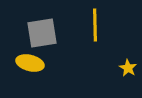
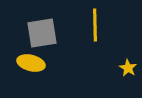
yellow ellipse: moved 1 px right
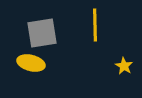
yellow star: moved 4 px left, 2 px up
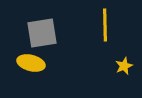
yellow line: moved 10 px right
yellow star: rotated 18 degrees clockwise
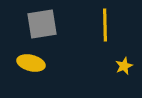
gray square: moved 9 px up
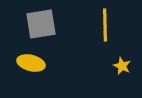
gray square: moved 1 px left
yellow star: moved 2 px left; rotated 24 degrees counterclockwise
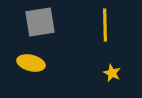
gray square: moved 1 px left, 2 px up
yellow star: moved 10 px left, 7 px down
